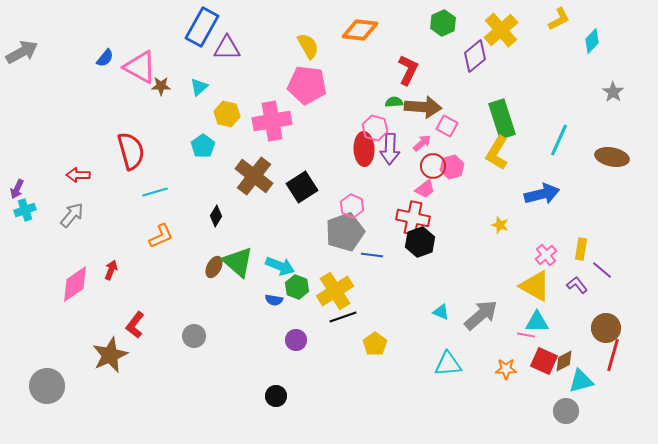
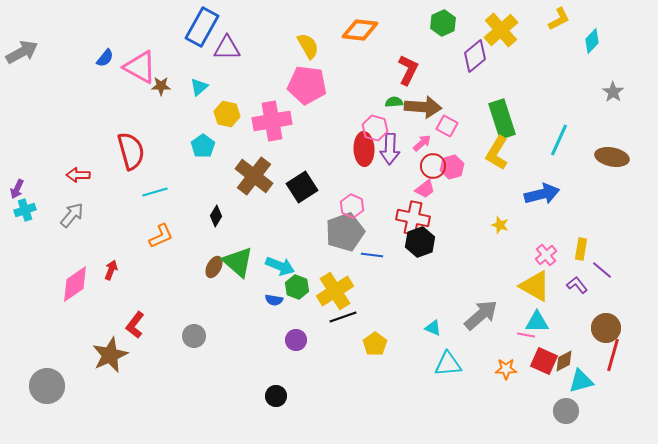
cyan triangle at (441, 312): moved 8 px left, 16 px down
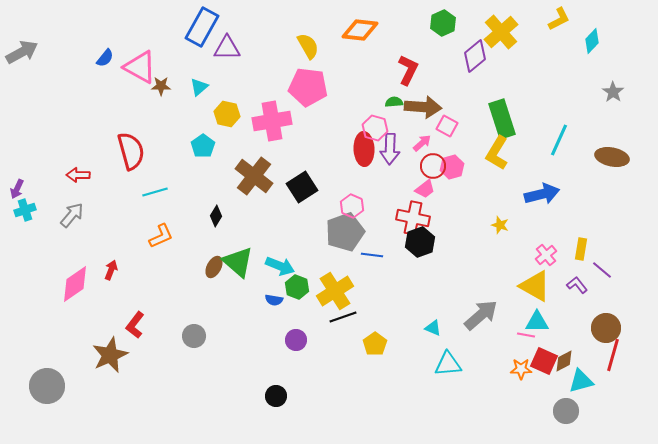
yellow cross at (501, 30): moved 2 px down
pink pentagon at (307, 85): moved 1 px right, 2 px down
orange star at (506, 369): moved 15 px right
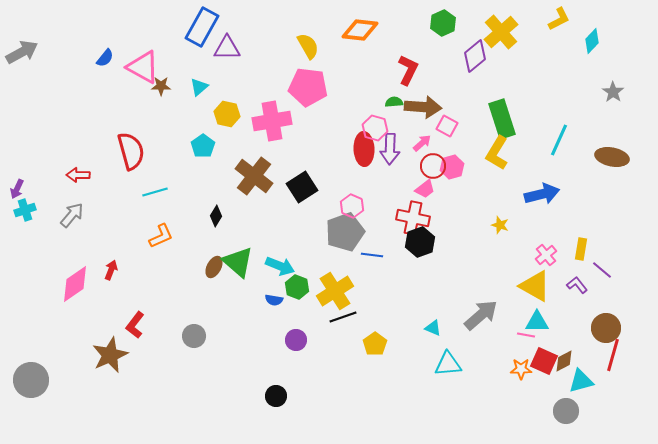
pink triangle at (140, 67): moved 3 px right
gray circle at (47, 386): moved 16 px left, 6 px up
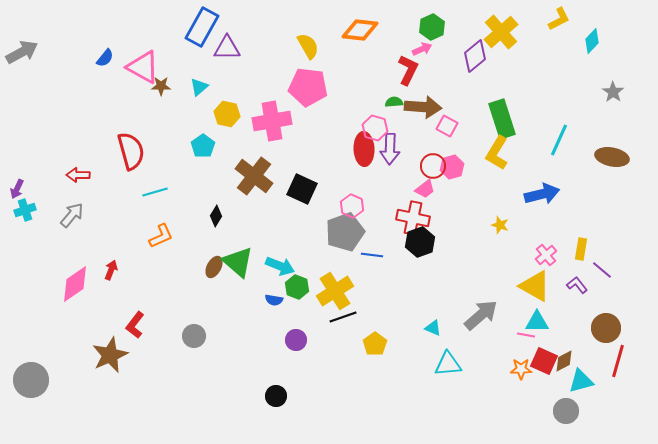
green hexagon at (443, 23): moved 11 px left, 4 px down
pink arrow at (422, 143): moved 94 px up; rotated 18 degrees clockwise
black square at (302, 187): moved 2 px down; rotated 32 degrees counterclockwise
red line at (613, 355): moved 5 px right, 6 px down
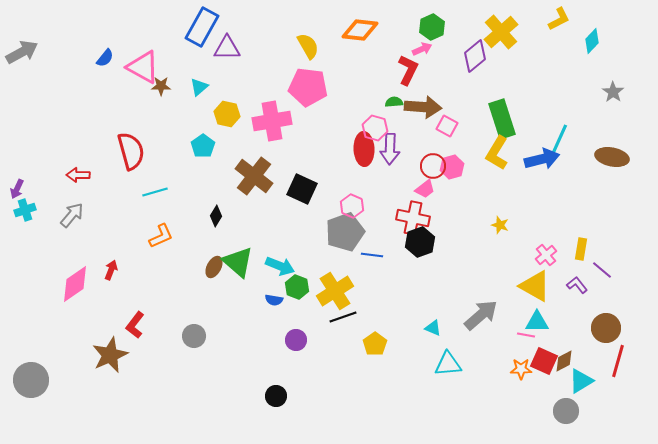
blue arrow at (542, 194): moved 35 px up
cyan triangle at (581, 381): rotated 16 degrees counterclockwise
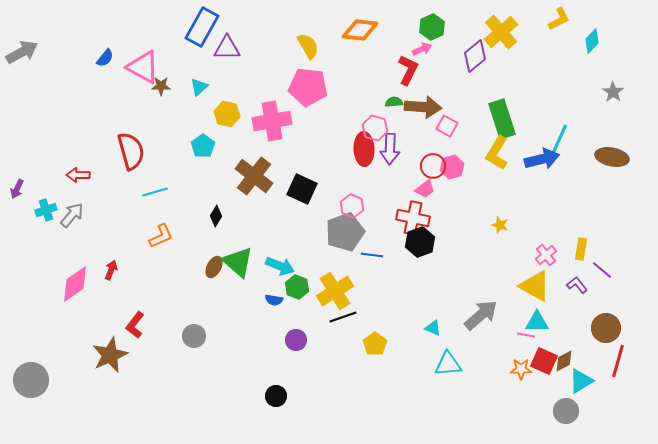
cyan cross at (25, 210): moved 21 px right
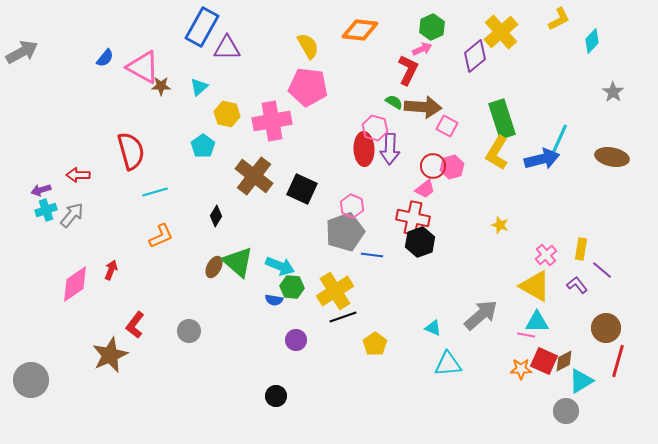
green semicircle at (394, 102): rotated 36 degrees clockwise
purple arrow at (17, 189): moved 24 px right, 1 px down; rotated 48 degrees clockwise
green hexagon at (297, 287): moved 5 px left; rotated 15 degrees counterclockwise
gray circle at (194, 336): moved 5 px left, 5 px up
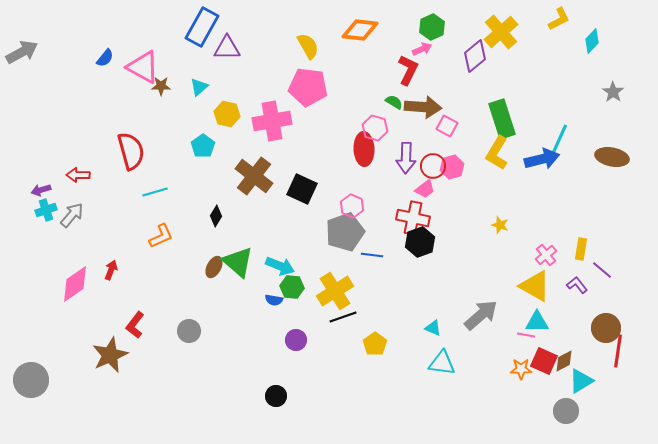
purple arrow at (390, 149): moved 16 px right, 9 px down
red line at (618, 361): moved 10 px up; rotated 8 degrees counterclockwise
cyan triangle at (448, 364): moved 6 px left, 1 px up; rotated 12 degrees clockwise
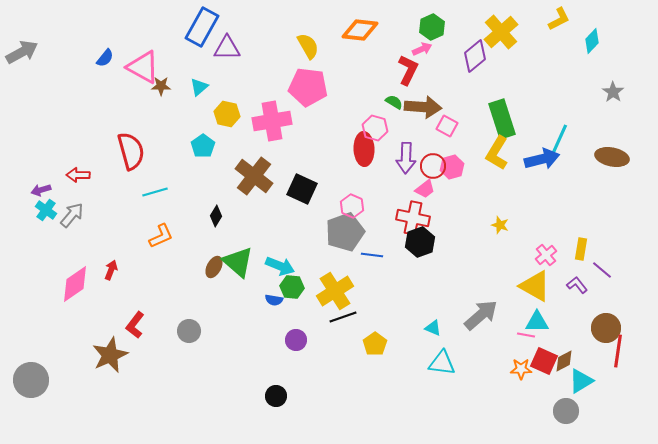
cyan cross at (46, 210): rotated 35 degrees counterclockwise
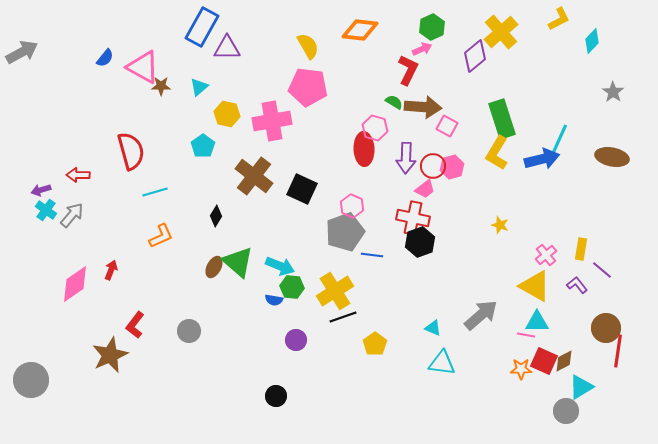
cyan triangle at (581, 381): moved 6 px down
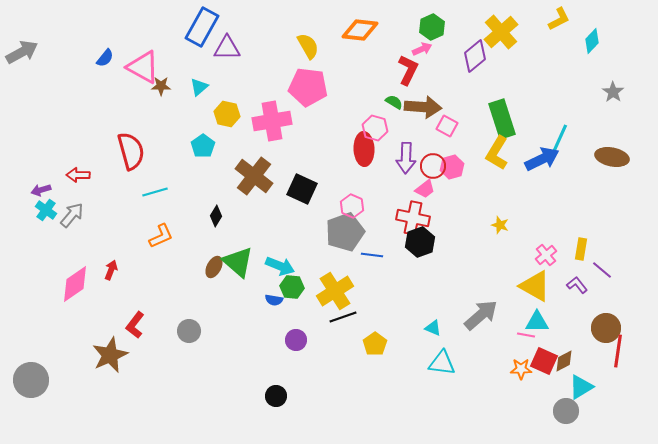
blue arrow at (542, 159): rotated 12 degrees counterclockwise
